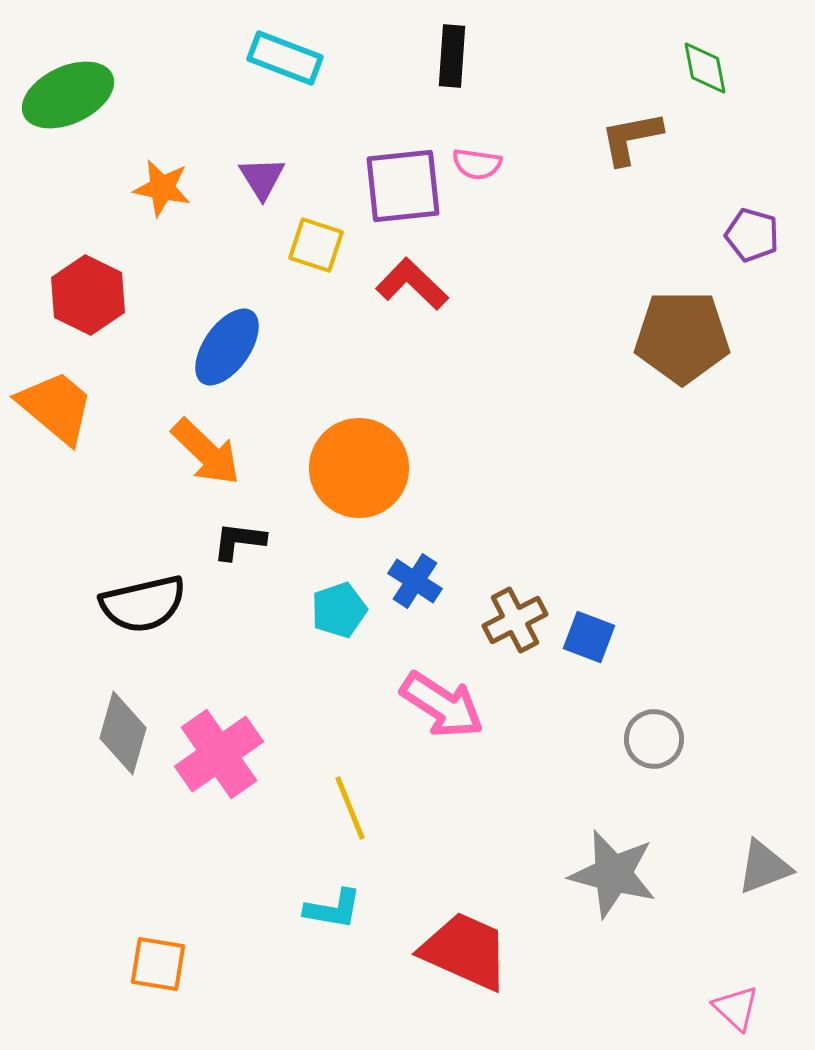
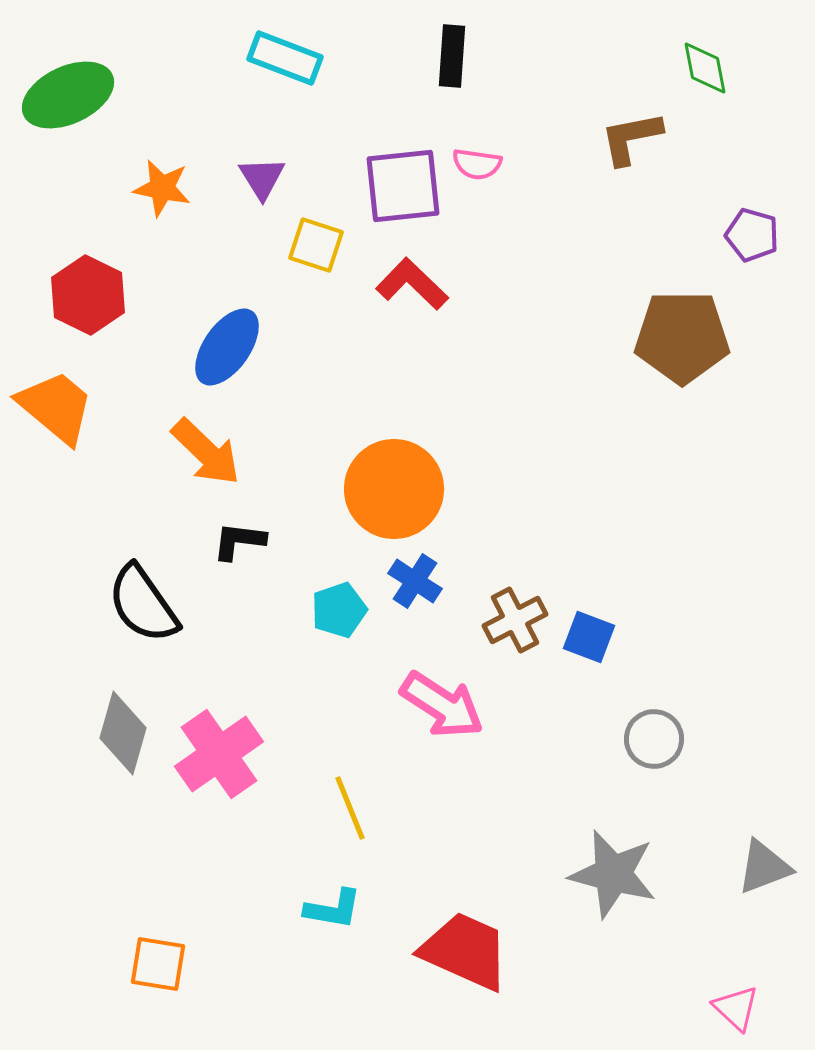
orange circle: moved 35 px right, 21 px down
black semicircle: rotated 68 degrees clockwise
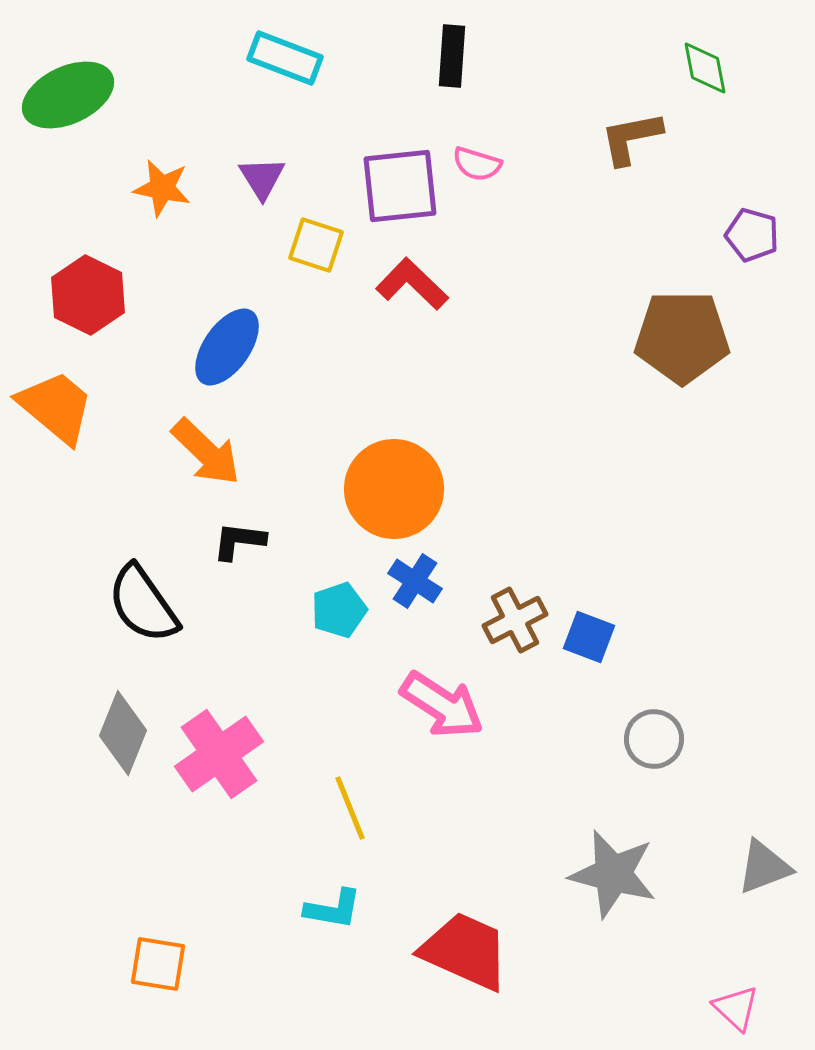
pink semicircle: rotated 9 degrees clockwise
purple square: moved 3 px left
gray diamond: rotated 6 degrees clockwise
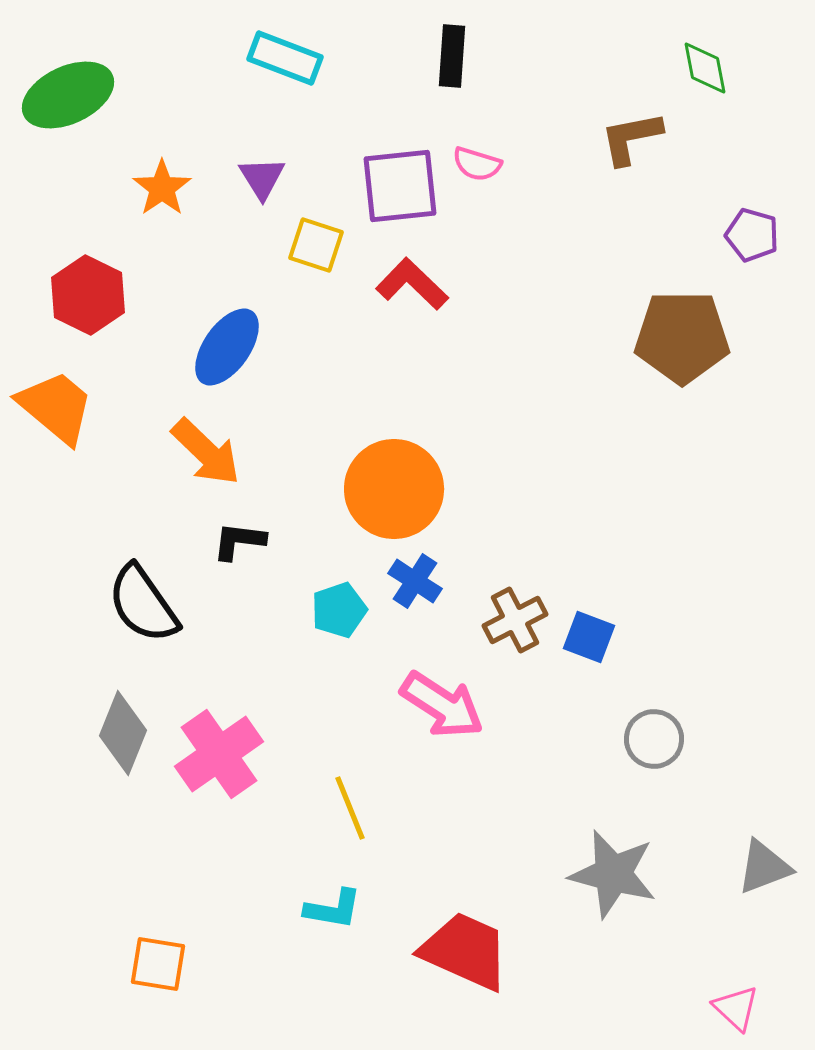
orange star: rotated 26 degrees clockwise
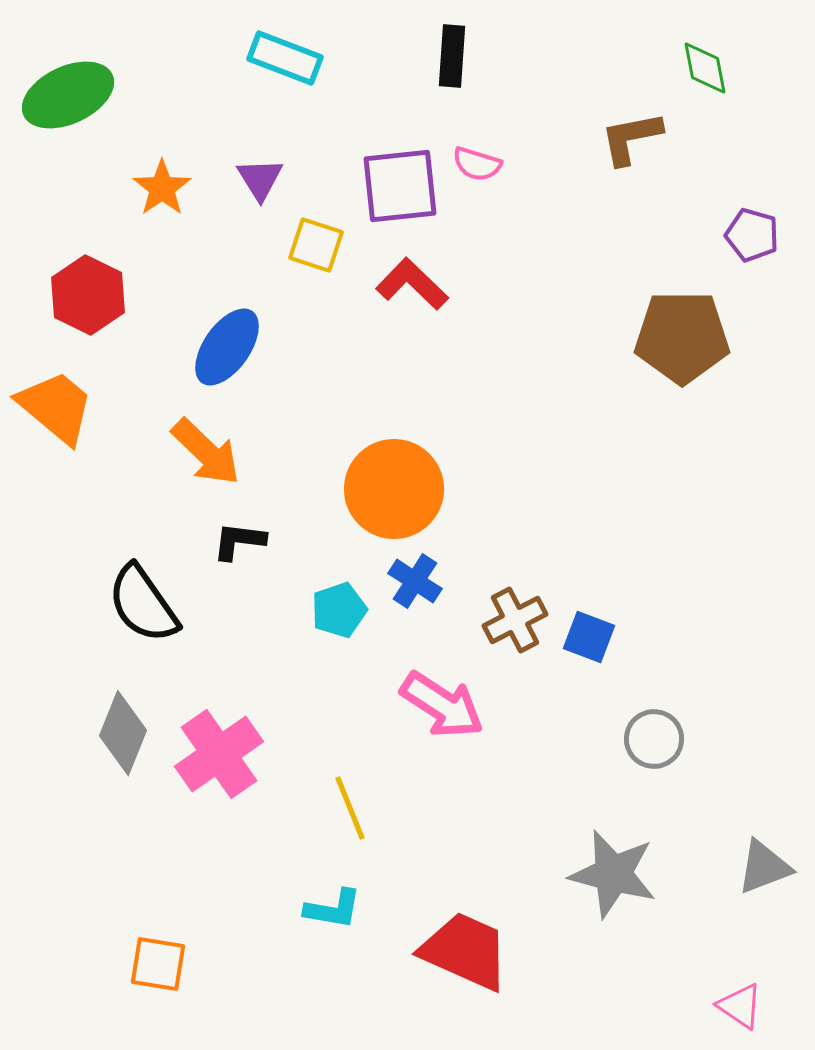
purple triangle: moved 2 px left, 1 px down
pink triangle: moved 4 px right, 2 px up; rotated 9 degrees counterclockwise
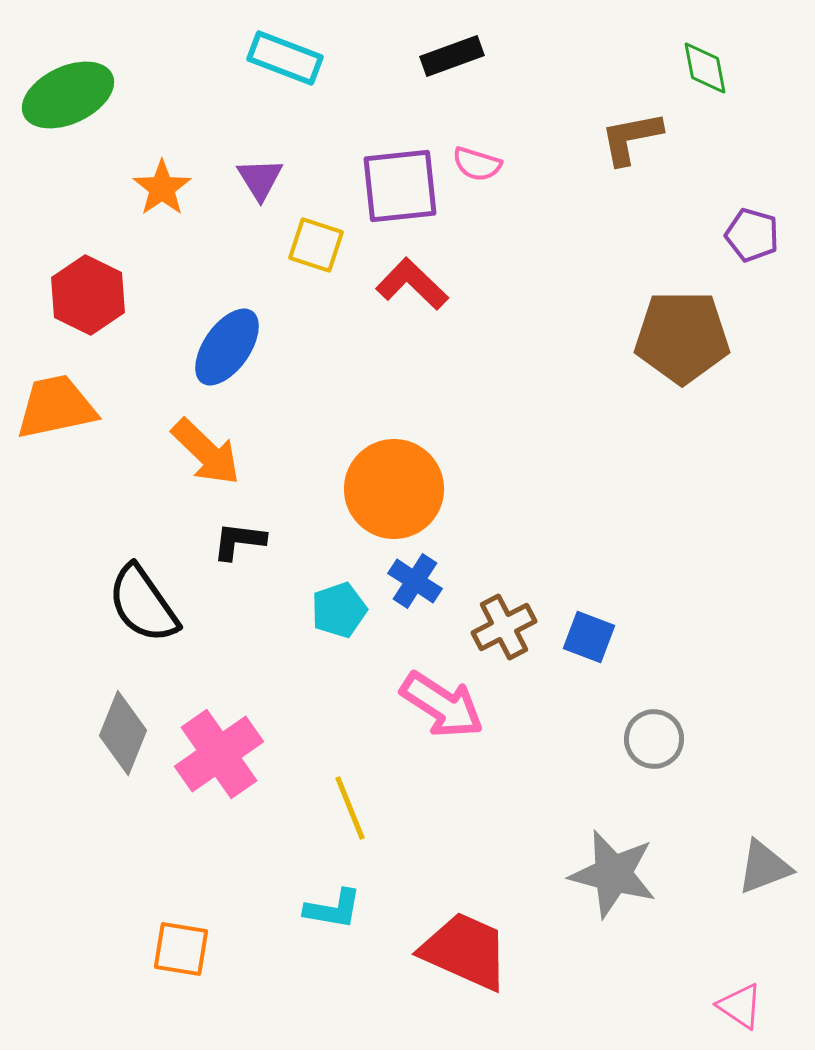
black rectangle: rotated 66 degrees clockwise
orange trapezoid: rotated 52 degrees counterclockwise
brown cross: moved 11 px left, 7 px down
orange square: moved 23 px right, 15 px up
